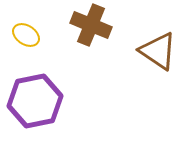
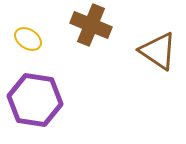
yellow ellipse: moved 2 px right, 4 px down
purple hexagon: moved 1 px up; rotated 20 degrees clockwise
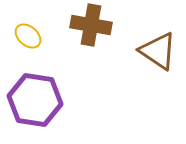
brown cross: rotated 12 degrees counterclockwise
yellow ellipse: moved 3 px up; rotated 8 degrees clockwise
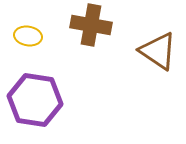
yellow ellipse: rotated 32 degrees counterclockwise
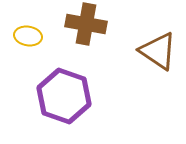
brown cross: moved 5 px left, 1 px up
purple hexagon: moved 29 px right, 4 px up; rotated 10 degrees clockwise
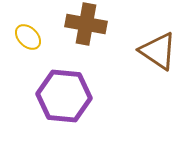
yellow ellipse: moved 1 px down; rotated 36 degrees clockwise
purple hexagon: rotated 14 degrees counterclockwise
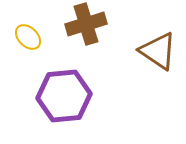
brown cross: rotated 27 degrees counterclockwise
purple hexagon: rotated 10 degrees counterclockwise
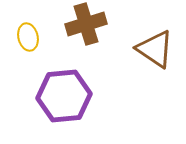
yellow ellipse: rotated 32 degrees clockwise
brown triangle: moved 3 px left, 2 px up
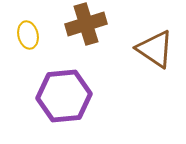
yellow ellipse: moved 2 px up
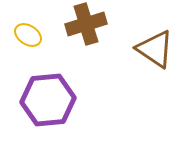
yellow ellipse: rotated 44 degrees counterclockwise
purple hexagon: moved 16 px left, 4 px down
